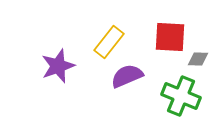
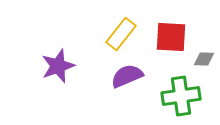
red square: moved 1 px right
yellow rectangle: moved 12 px right, 8 px up
gray diamond: moved 6 px right
green cross: rotated 30 degrees counterclockwise
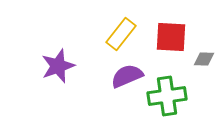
green cross: moved 14 px left
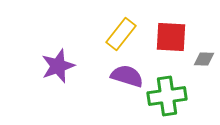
purple semicircle: rotated 40 degrees clockwise
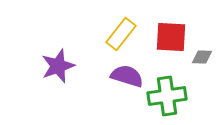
gray diamond: moved 2 px left, 2 px up
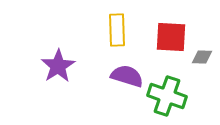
yellow rectangle: moved 4 px left, 4 px up; rotated 40 degrees counterclockwise
purple star: rotated 12 degrees counterclockwise
green cross: rotated 27 degrees clockwise
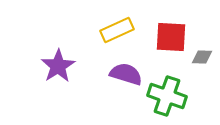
yellow rectangle: rotated 68 degrees clockwise
purple semicircle: moved 1 px left, 2 px up
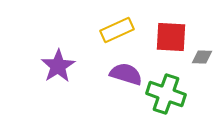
green cross: moved 1 px left, 2 px up
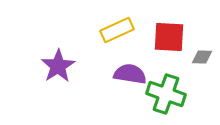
red square: moved 2 px left
purple semicircle: moved 4 px right; rotated 8 degrees counterclockwise
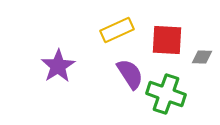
red square: moved 2 px left, 3 px down
purple semicircle: rotated 48 degrees clockwise
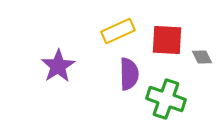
yellow rectangle: moved 1 px right, 1 px down
gray diamond: rotated 60 degrees clockwise
purple semicircle: moved 1 px left; rotated 32 degrees clockwise
green cross: moved 5 px down
